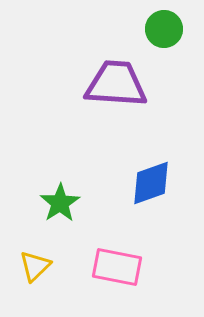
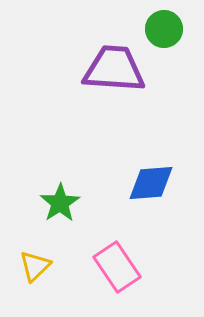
purple trapezoid: moved 2 px left, 15 px up
blue diamond: rotated 15 degrees clockwise
pink rectangle: rotated 45 degrees clockwise
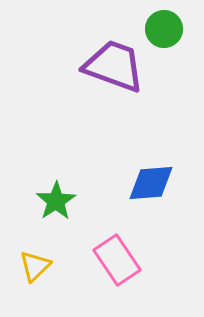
purple trapezoid: moved 3 px up; rotated 16 degrees clockwise
green star: moved 4 px left, 2 px up
pink rectangle: moved 7 px up
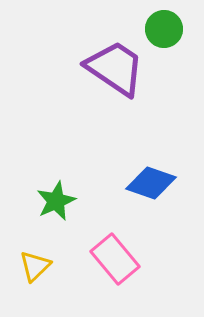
purple trapezoid: moved 1 px right, 2 px down; rotated 14 degrees clockwise
blue diamond: rotated 24 degrees clockwise
green star: rotated 9 degrees clockwise
pink rectangle: moved 2 px left, 1 px up; rotated 6 degrees counterclockwise
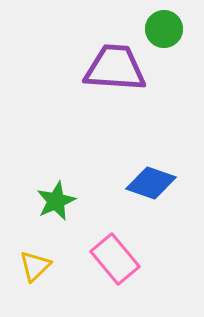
purple trapezoid: rotated 30 degrees counterclockwise
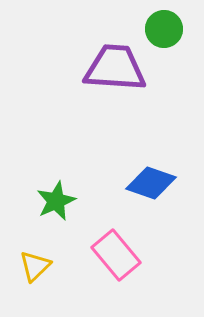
pink rectangle: moved 1 px right, 4 px up
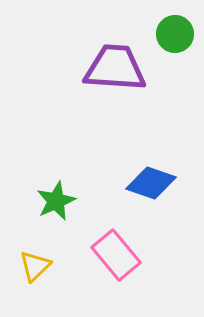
green circle: moved 11 px right, 5 px down
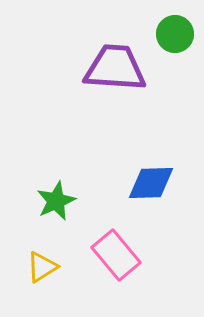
blue diamond: rotated 21 degrees counterclockwise
yellow triangle: moved 7 px right, 1 px down; rotated 12 degrees clockwise
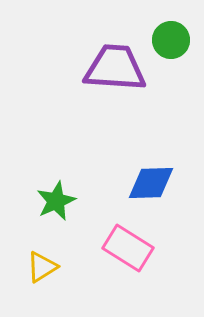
green circle: moved 4 px left, 6 px down
pink rectangle: moved 12 px right, 7 px up; rotated 18 degrees counterclockwise
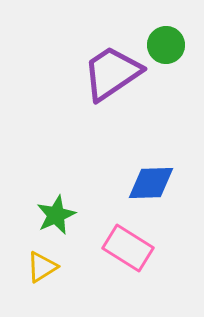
green circle: moved 5 px left, 5 px down
purple trapezoid: moved 3 px left, 5 px down; rotated 38 degrees counterclockwise
green star: moved 14 px down
